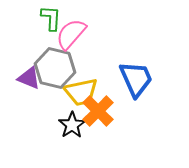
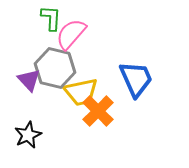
purple triangle: moved 2 px down; rotated 25 degrees clockwise
black star: moved 44 px left, 10 px down; rotated 8 degrees clockwise
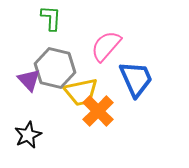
pink semicircle: moved 35 px right, 12 px down
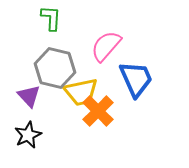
purple triangle: moved 16 px down
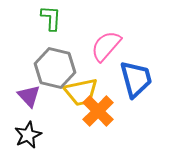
blue trapezoid: rotated 9 degrees clockwise
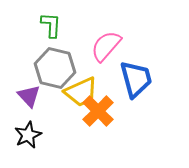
green L-shape: moved 7 px down
yellow trapezoid: rotated 12 degrees counterclockwise
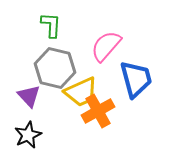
orange cross: rotated 16 degrees clockwise
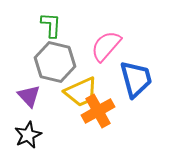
gray hexagon: moved 6 px up
